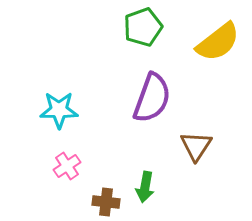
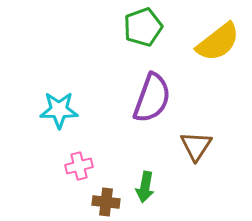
pink cross: moved 12 px right; rotated 20 degrees clockwise
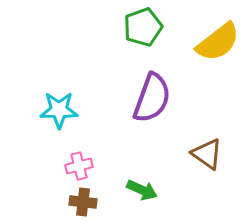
brown triangle: moved 11 px right, 8 px down; rotated 28 degrees counterclockwise
green arrow: moved 3 px left, 3 px down; rotated 76 degrees counterclockwise
brown cross: moved 23 px left
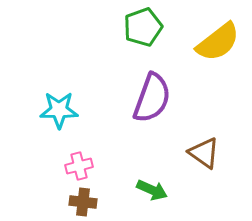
brown triangle: moved 3 px left, 1 px up
green arrow: moved 10 px right
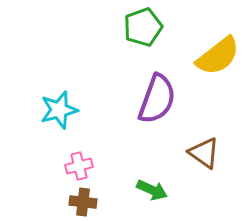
yellow semicircle: moved 14 px down
purple semicircle: moved 5 px right, 1 px down
cyan star: rotated 15 degrees counterclockwise
